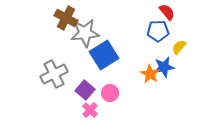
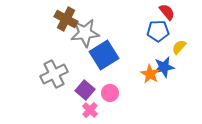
brown cross: moved 1 px down
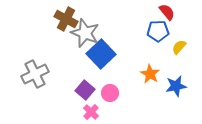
gray star: rotated 28 degrees clockwise
blue square: moved 3 px left, 1 px up; rotated 12 degrees counterclockwise
blue star: moved 12 px right, 19 px down
gray cross: moved 19 px left
pink cross: moved 1 px right, 2 px down
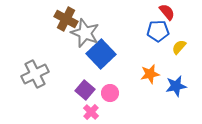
orange star: rotated 30 degrees clockwise
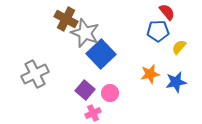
blue star: moved 4 px up
pink cross: moved 2 px right, 1 px down; rotated 21 degrees clockwise
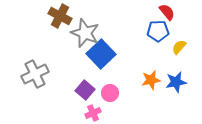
brown cross: moved 6 px left, 3 px up
orange star: moved 1 px right, 6 px down
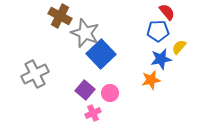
blue star: moved 15 px left, 23 px up
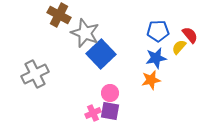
red semicircle: moved 23 px right, 23 px down
brown cross: moved 1 px left, 1 px up
blue star: moved 5 px left, 1 px up
purple square: moved 25 px right, 21 px down; rotated 30 degrees counterclockwise
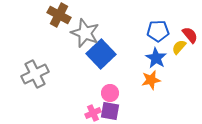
blue star: rotated 30 degrees counterclockwise
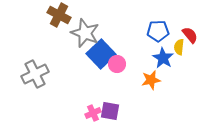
yellow semicircle: rotated 35 degrees counterclockwise
blue star: moved 7 px right
pink circle: moved 7 px right, 29 px up
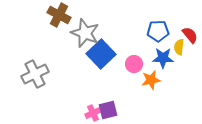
blue star: rotated 30 degrees counterclockwise
pink circle: moved 17 px right
purple square: moved 2 px left, 1 px up; rotated 24 degrees counterclockwise
